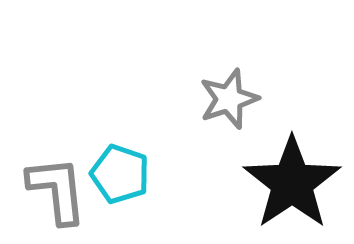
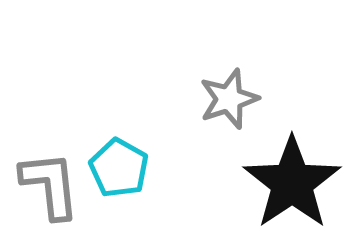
cyan pentagon: moved 1 px left, 6 px up; rotated 10 degrees clockwise
gray L-shape: moved 7 px left, 5 px up
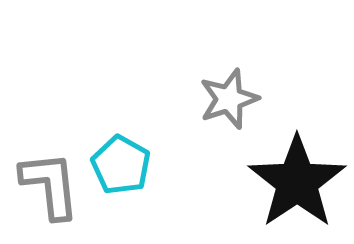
cyan pentagon: moved 2 px right, 3 px up
black star: moved 5 px right, 1 px up
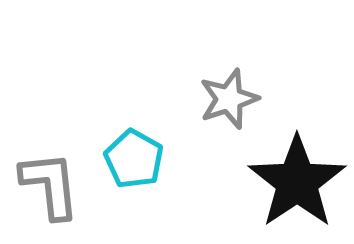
cyan pentagon: moved 13 px right, 6 px up
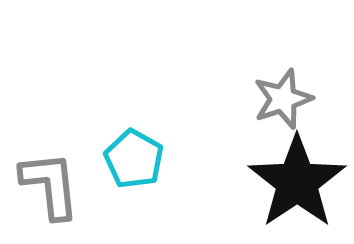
gray star: moved 54 px right
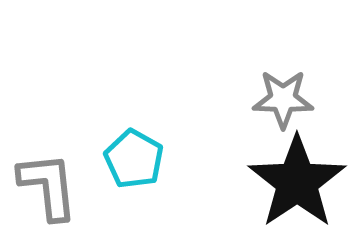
gray star: rotated 20 degrees clockwise
gray L-shape: moved 2 px left, 1 px down
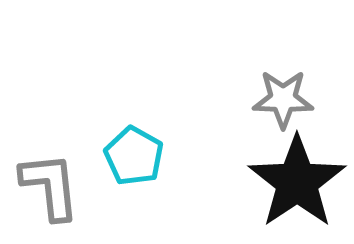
cyan pentagon: moved 3 px up
gray L-shape: moved 2 px right
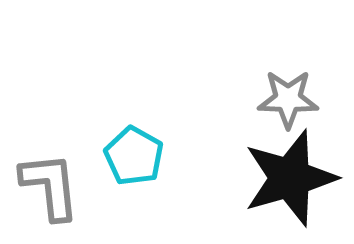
gray star: moved 5 px right
black star: moved 7 px left, 4 px up; rotated 18 degrees clockwise
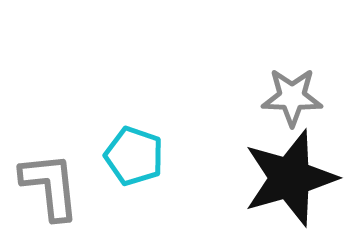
gray star: moved 4 px right, 2 px up
cyan pentagon: rotated 10 degrees counterclockwise
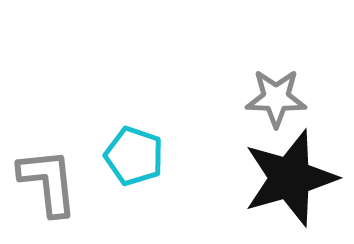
gray star: moved 16 px left, 1 px down
gray L-shape: moved 2 px left, 4 px up
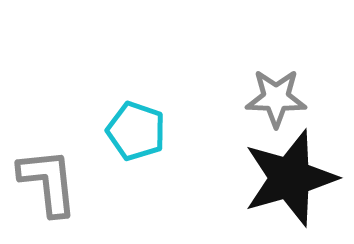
cyan pentagon: moved 2 px right, 25 px up
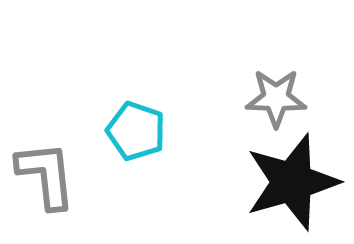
black star: moved 2 px right, 4 px down
gray L-shape: moved 2 px left, 7 px up
